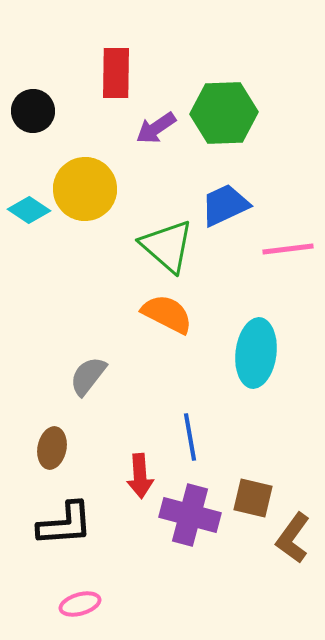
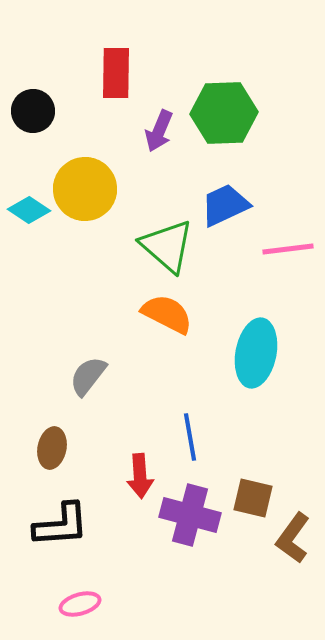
purple arrow: moved 3 px right, 3 px down; rotated 33 degrees counterclockwise
cyan ellipse: rotated 4 degrees clockwise
black L-shape: moved 4 px left, 1 px down
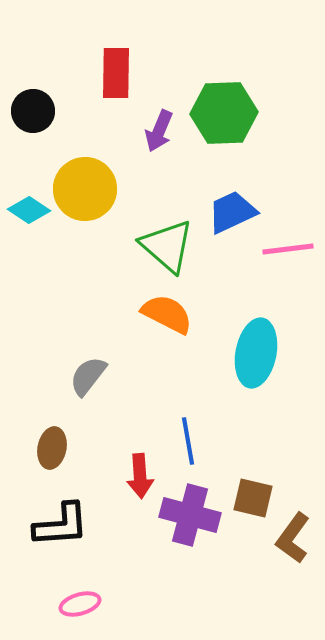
blue trapezoid: moved 7 px right, 7 px down
blue line: moved 2 px left, 4 px down
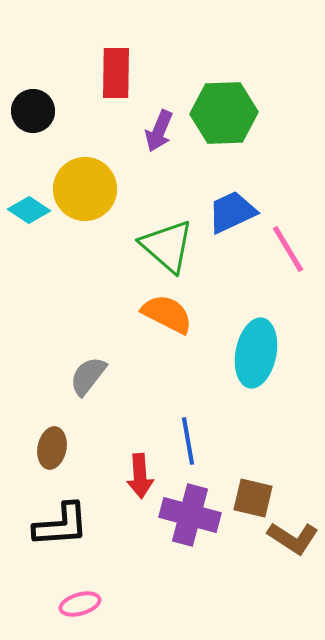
pink line: rotated 66 degrees clockwise
brown L-shape: rotated 93 degrees counterclockwise
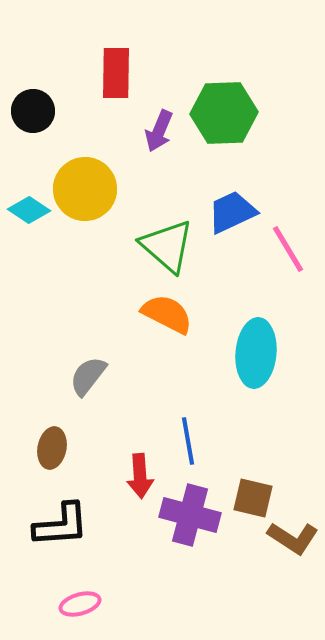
cyan ellipse: rotated 6 degrees counterclockwise
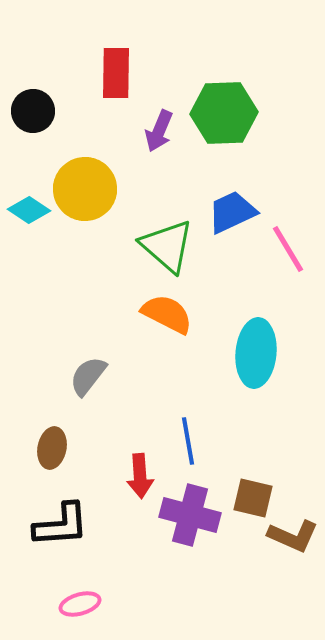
brown L-shape: moved 2 px up; rotated 9 degrees counterclockwise
